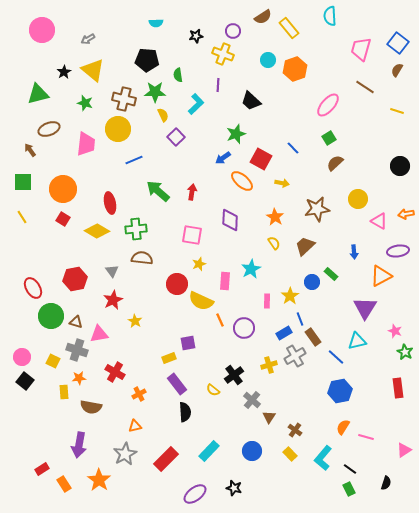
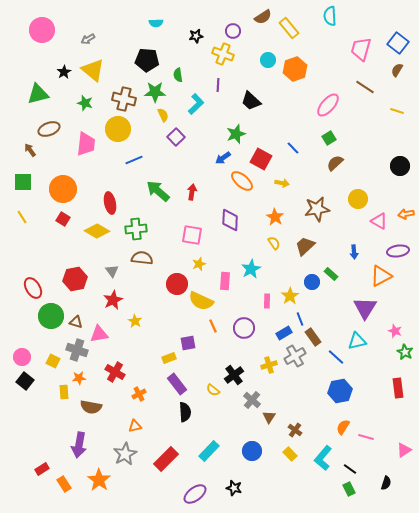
orange line at (220, 320): moved 7 px left, 6 px down
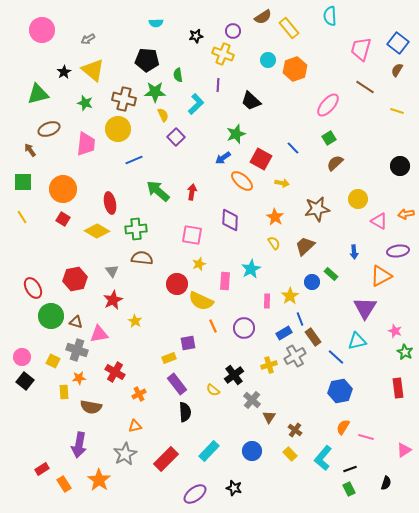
black line at (350, 469): rotated 56 degrees counterclockwise
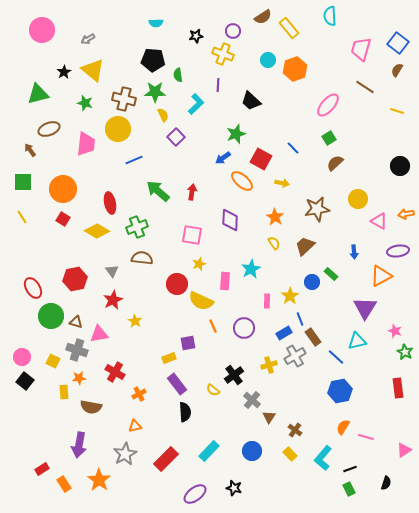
black pentagon at (147, 60): moved 6 px right
green cross at (136, 229): moved 1 px right, 2 px up; rotated 15 degrees counterclockwise
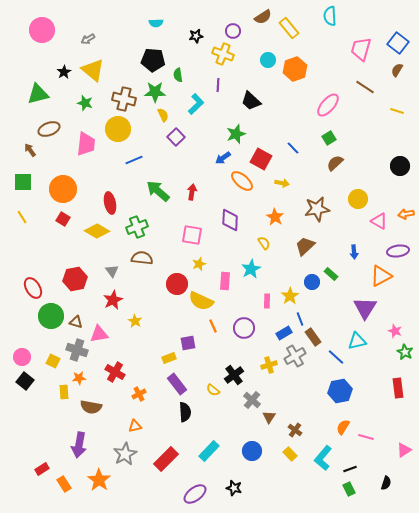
yellow semicircle at (274, 243): moved 10 px left
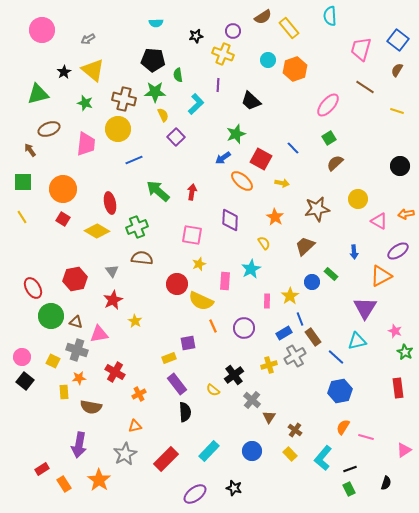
blue square at (398, 43): moved 3 px up
purple ellipse at (398, 251): rotated 25 degrees counterclockwise
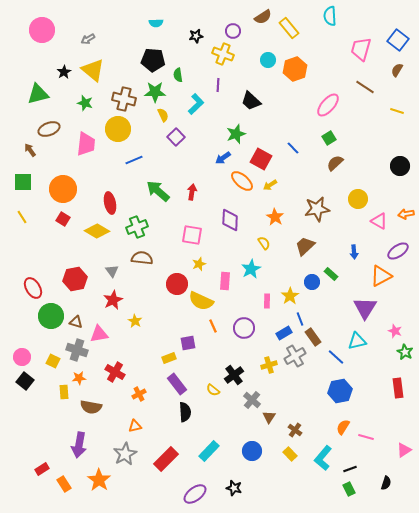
yellow arrow at (282, 183): moved 12 px left, 2 px down; rotated 136 degrees clockwise
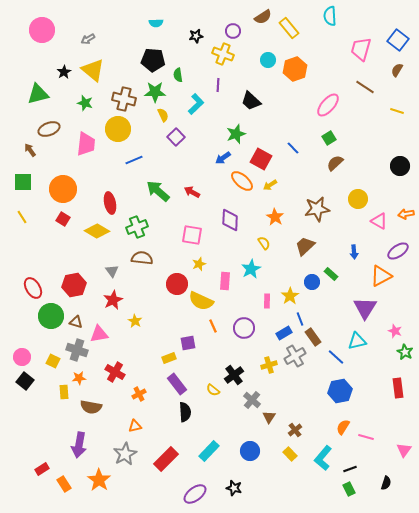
red arrow at (192, 192): rotated 70 degrees counterclockwise
red hexagon at (75, 279): moved 1 px left, 6 px down
brown cross at (295, 430): rotated 16 degrees clockwise
pink triangle at (404, 450): rotated 21 degrees counterclockwise
blue circle at (252, 451): moved 2 px left
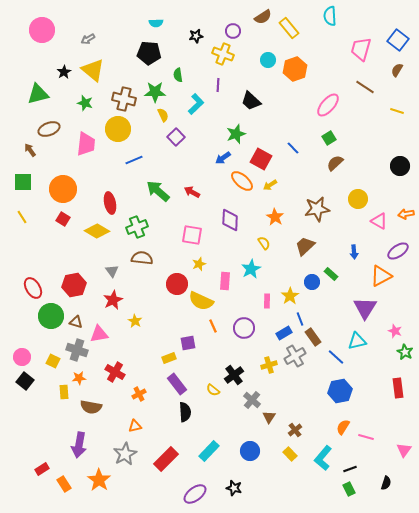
black pentagon at (153, 60): moved 4 px left, 7 px up
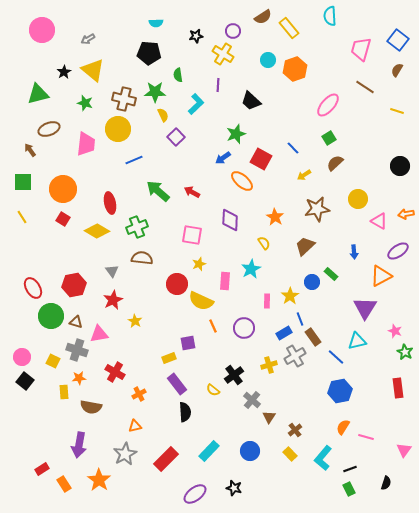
yellow cross at (223, 54): rotated 10 degrees clockwise
yellow arrow at (270, 185): moved 34 px right, 10 px up
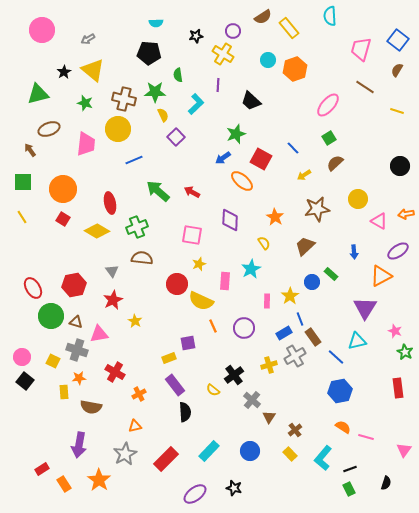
purple rectangle at (177, 384): moved 2 px left, 1 px down
orange semicircle at (343, 427): rotated 91 degrees clockwise
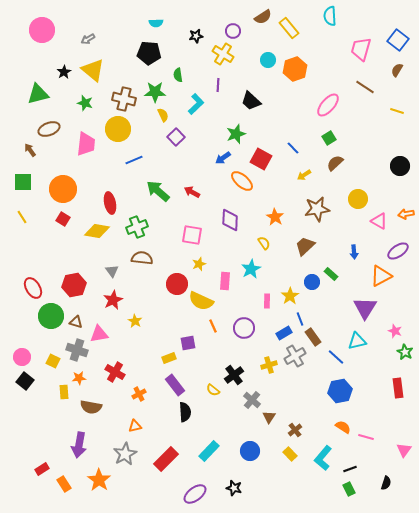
yellow diamond at (97, 231): rotated 20 degrees counterclockwise
